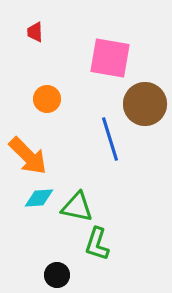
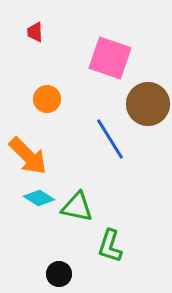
pink square: rotated 9 degrees clockwise
brown circle: moved 3 px right
blue line: rotated 15 degrees counterclockwise
cyan diamond: rotated 36 degrees clockwise
green L-shape: moved 13 px right, 2 px down
black circle: moved 2 px right, 1 px up
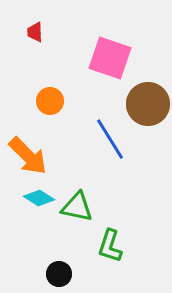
orange circle: moved 3 px right, 2 px down
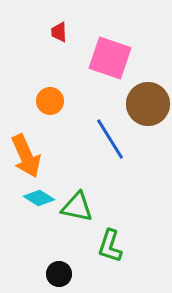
red trapezoid: moved 24 px right
orange arrow: moved 2 px left; rotated 21 degrees clockwise
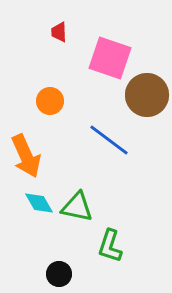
brown circle: moved 1 px left, 9 px up
blue line: moved 1 px left, 1 px down; rotated 21 degrees counterclockwise
cyan diamond: moved 5 px down; rotated 28 degrees clockwise
